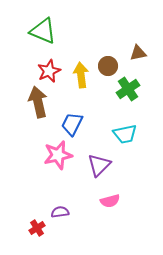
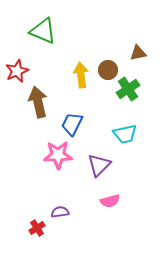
brown circle: moved 4 px down
red star: moved 32 px left
pink star: rotated 12 degrees clockwise
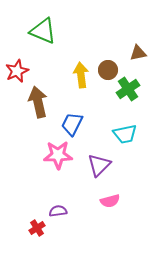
purple semicircle: moved 2 px left, 1 px up
